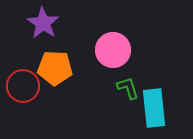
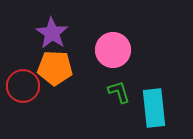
purple star: moved 9 px right, 10 px down
green L-shape: moved 9 px left, 4 px down
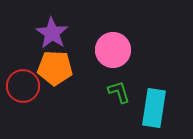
cyan rectangle: rotated 15 degrees clockwise
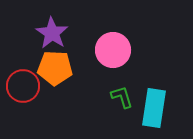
green L-shape: moved 3 px right, 5 px down
